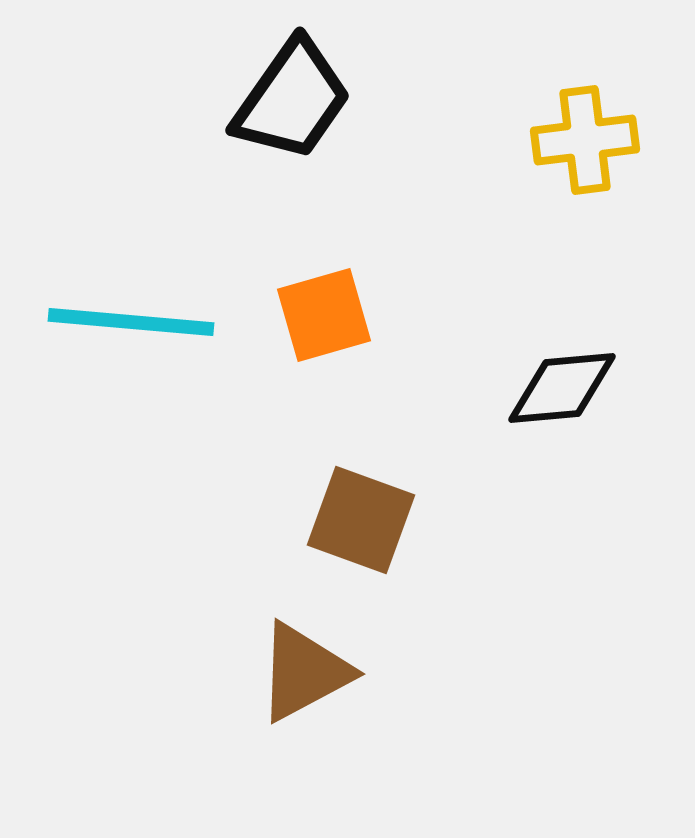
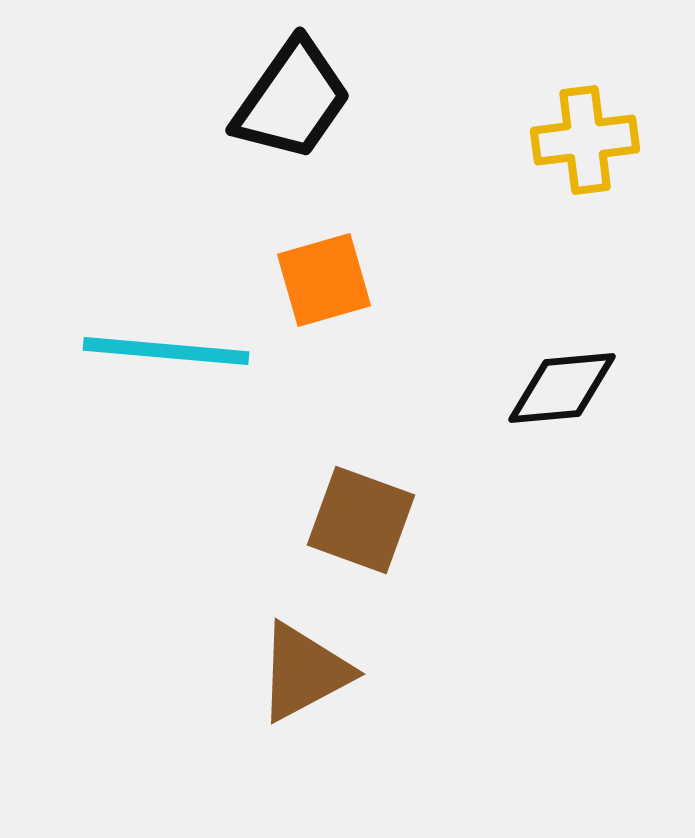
orange square: moved 35 px up
cyan line: moved 35 px right, 29 px down
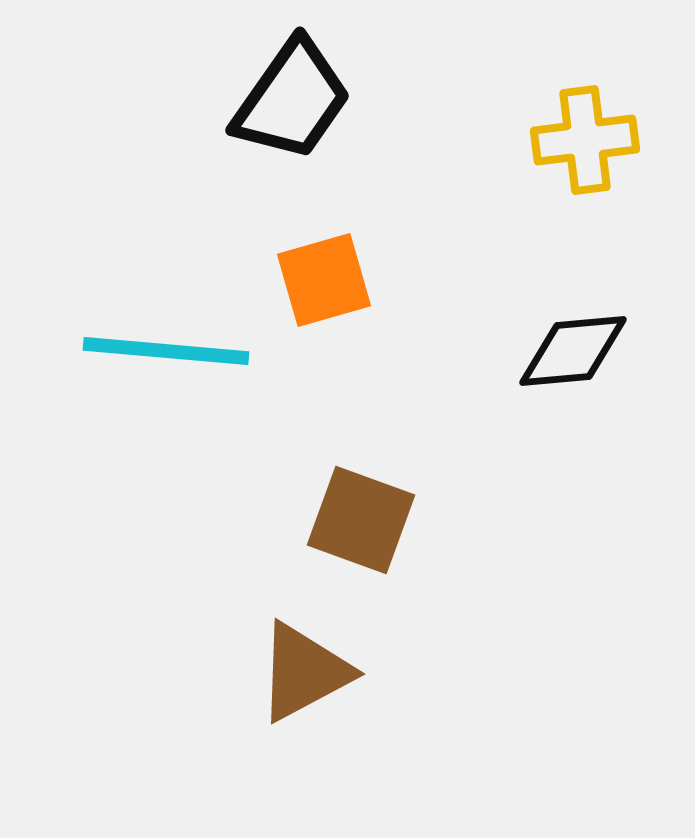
black diamond: moved 11 px right, 37 px up
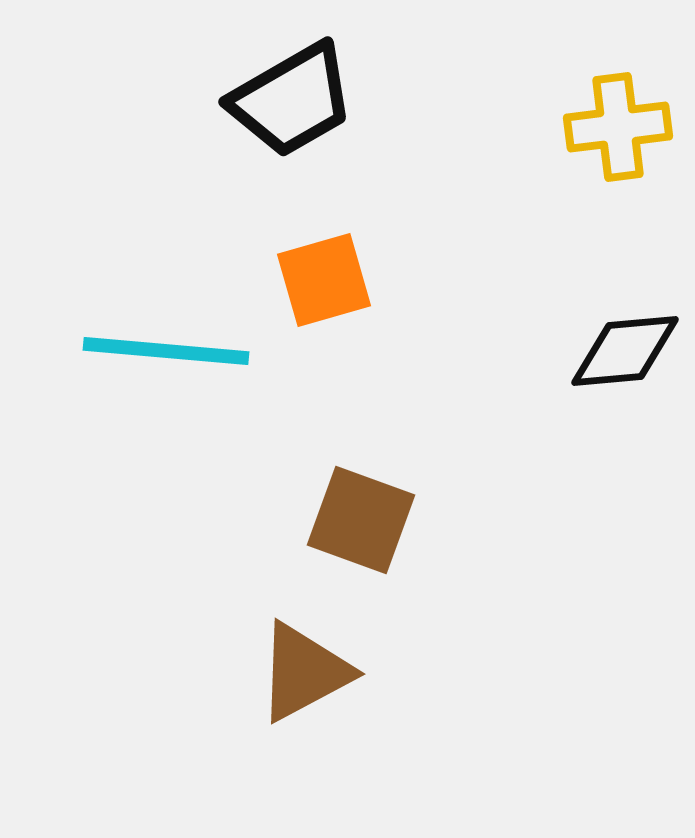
black trapezoid: rotated 25 degrees clockwise
yellow cross: moved 33 px right, 13 px up
black diamond: moved 52 px right
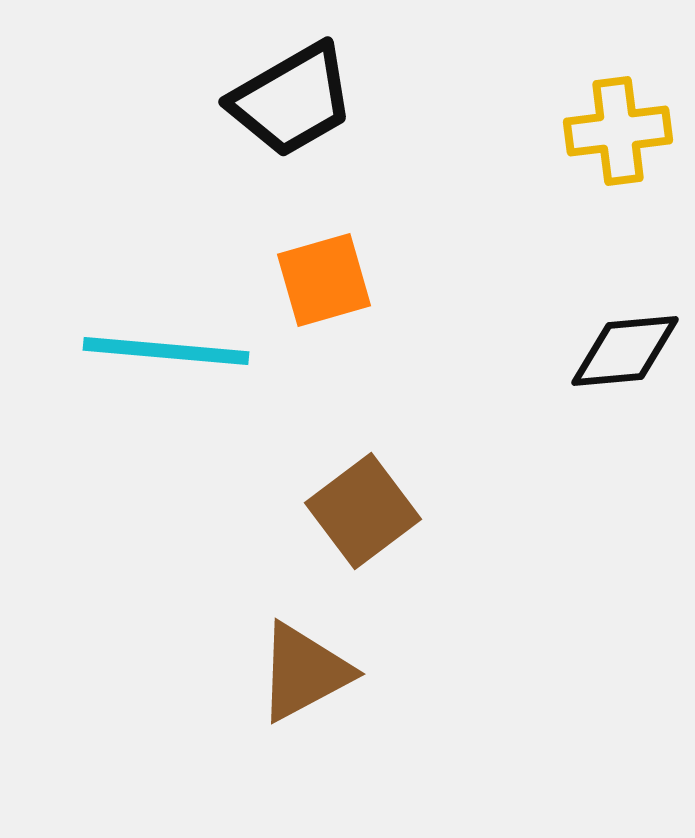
yellow cross: moved 4 px down
brown square: moved 2 px right, 9 px up; rotated 33 degrees clockwise
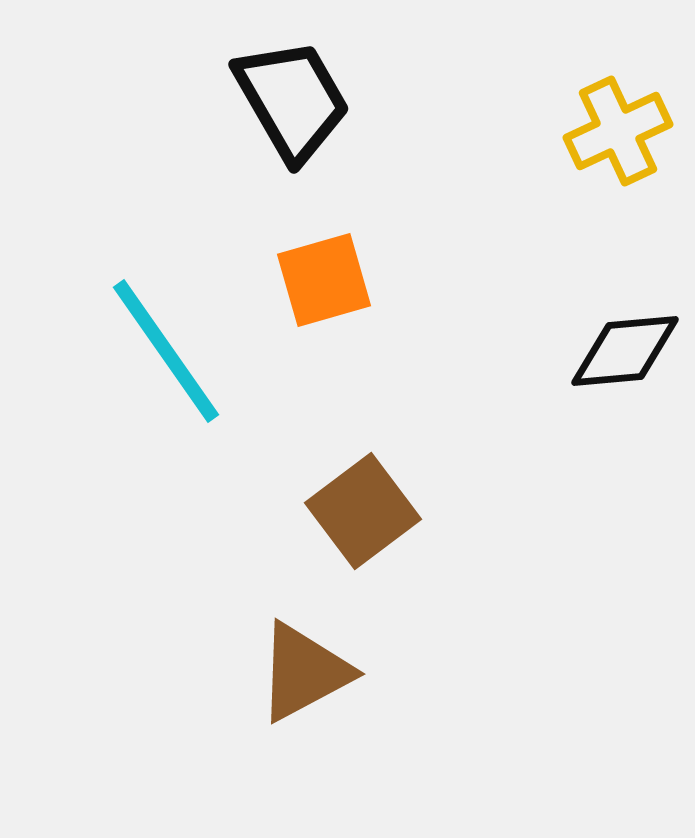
black trapezoid: rotated 90 degrees counterclockwise
yellow cross: rotated 18 degrees counterclockwise
cyan line: rotated 50 degrees clockwise
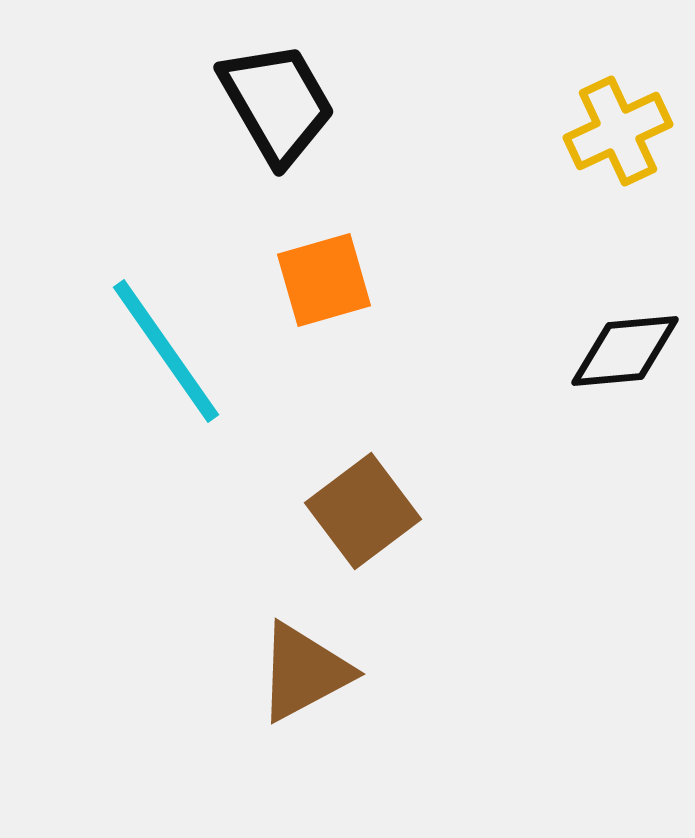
black trapezoid: moved 15 px left, 3 px down
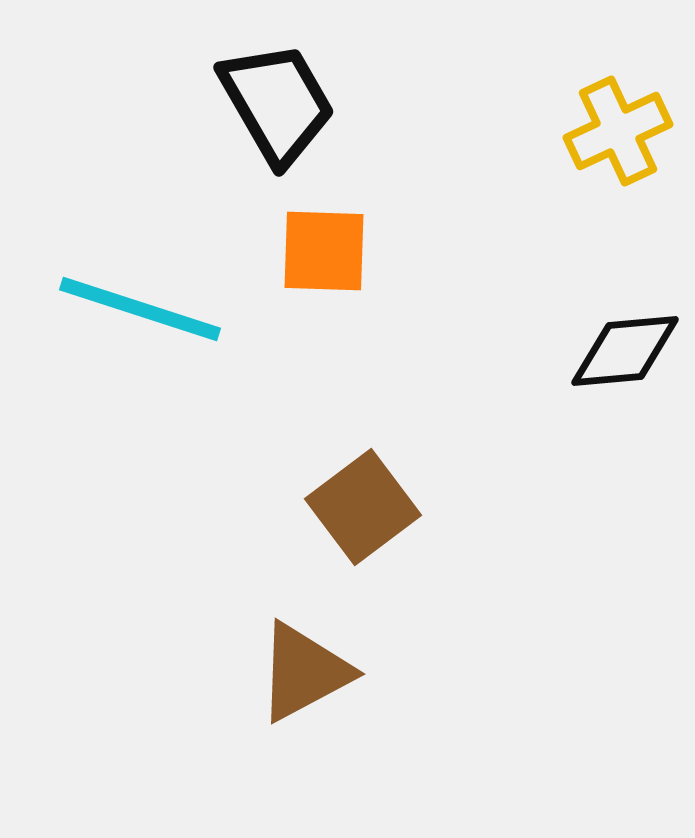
orange square: moved 29 px up; rotated 18 degrees clockwise
cyan line: moved 26 px left, 42 px up; rotated 37 degrees counterclockwise
brown square: moved 4 px up
